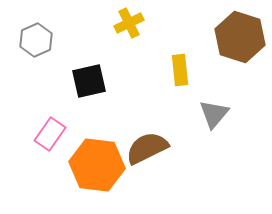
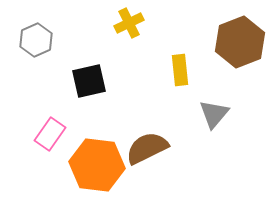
brown hexagon: moved 5 px down; rotated 21 degrees clockwise
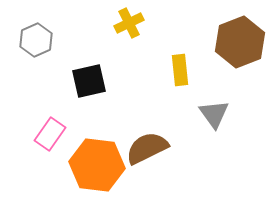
gray triangle: rotated 16 degrees counterclockwise
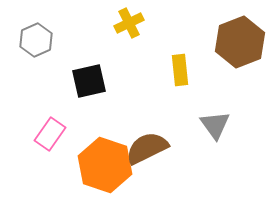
gray triangle: moved 1 px right, 11 px down
orange hexagon: moved 8 px right; rotated 12 degrees clockwise
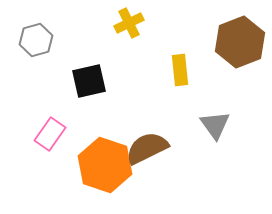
gray hexagon: rotated 8 degrees clockwise
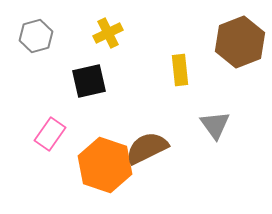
yellow cross: moved 21 px left, 10 px down
gray hexagon: moved 4 px up
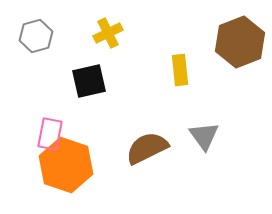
gray triangle: moved 11 px left, 11 px down
pink rectangle: rotated 24 degrees counterclockwise
orange hexagon: moved 39 px left
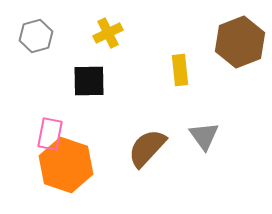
black square: rotated 12 degrees clockwise
brown semicircle: rotated 21 degrees counterclockwise
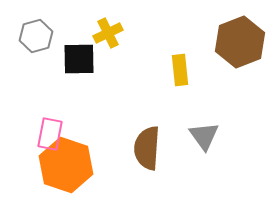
black square: moved 10 px left, 22 px up
brown semicircle: rotated 39 degrees counterclockwise
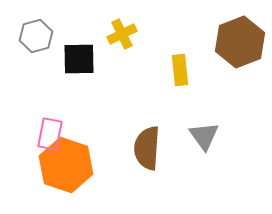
yellow cross: moved 14 px right, 1 px down
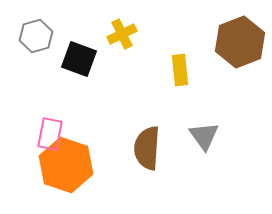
black square: rotated 21 degrees clockwise
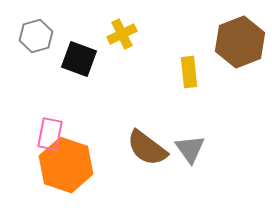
yellow rectangle: moved 9 px right, 2 px down
gray triangle: moved 14 px left, 13 px down
brown semicircle: rotated 57 degrees counterclockwise
